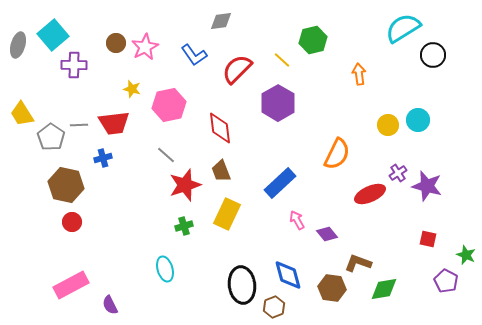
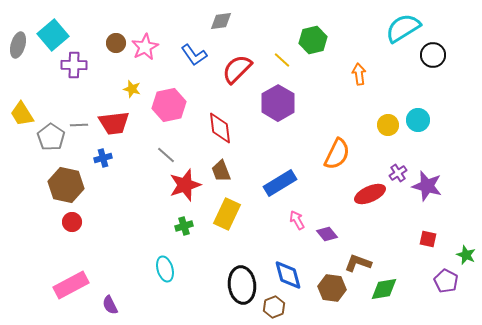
blue rectangle at (280, 183): rotated 12 degrees clockwise
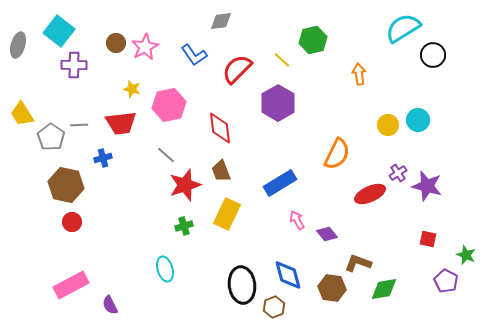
cyan square at (53, 35): moved 6 px right, 4 px up; rotated 12 degrees counterclockwise
red trapezoid at (114, 123): moved 7 px right
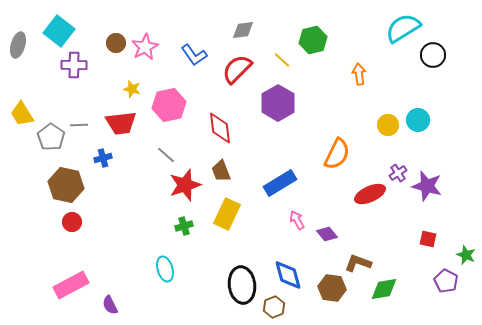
gray diamond at (221, 21): moved 22 px right, 9 px down
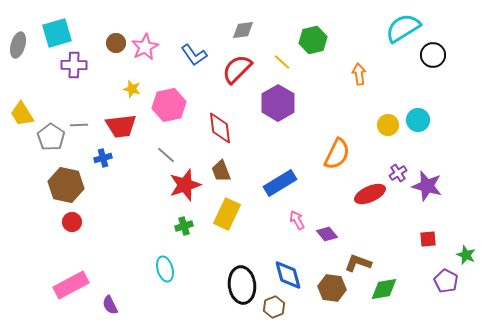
cyan square at (59, 31): moved 2 px left, 2 px down; rotated 36 degrees clockwise
yellow line at (282, 60): moved 2 px down
red trapezoid at (121, 123): moved 3 px down
red square at (428, 239): rotated 18 degrees counterclockwise
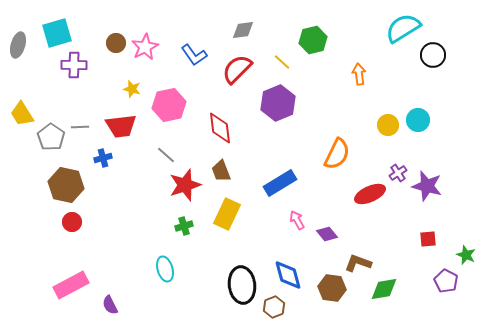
purple hexagon at (278, 103): rotated 8 degrees clockwise
gray line at (79, 125): moved 1 px right, 2 px down
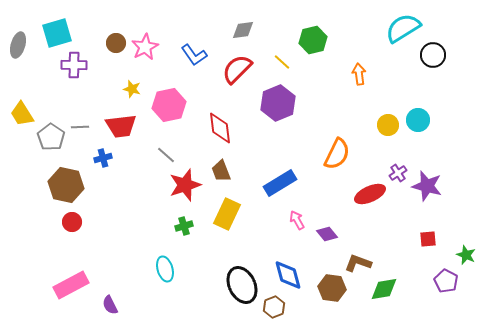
black ellipse at (242, 285): rotated 18 degrees counterclockwise
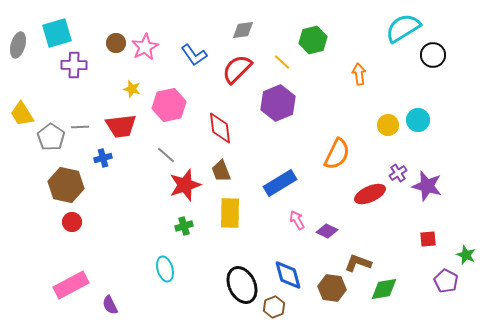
yellow rectangle at (227, 214): moved 3 px right, 1 px up; rotated 24 degrees counterclockwise
purple diamond at (327, 234): moved 3 px up; rotated 25 degrees counterclockwise
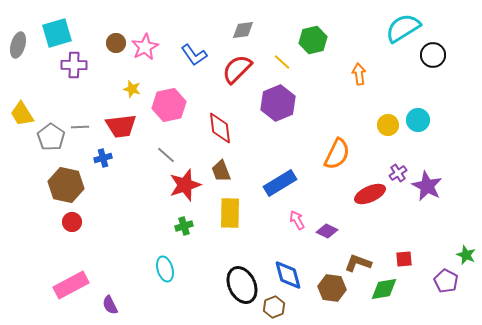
purple star at (427, 186): rotated 12 degrees clockwise
red square at (428, 239): moved 24 px left, 20 px down
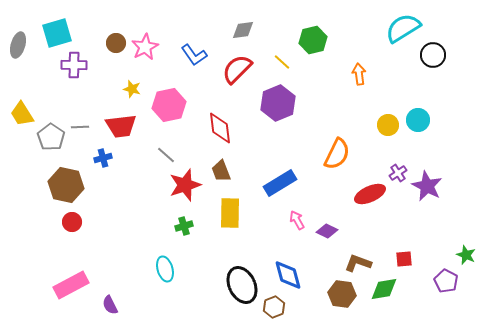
brown hexagon at (332, 288): moved 10 px right, 6 px down
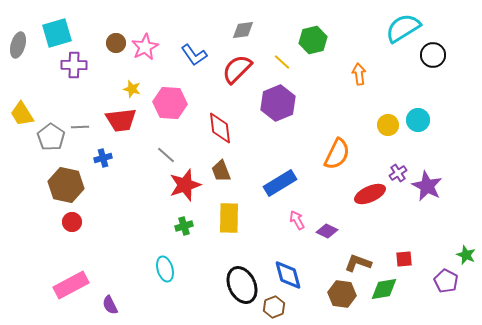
pink hexagon at (169, 105): moved 1 px right, 2 px up; rotated 16 degrees clockwise
red trapezoid at (121, 126): moved 6 px up
yellow rectangle at (230, 213): moved 1 px left, 5 px down
